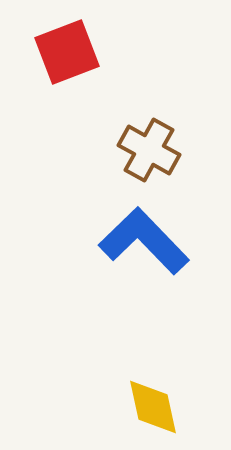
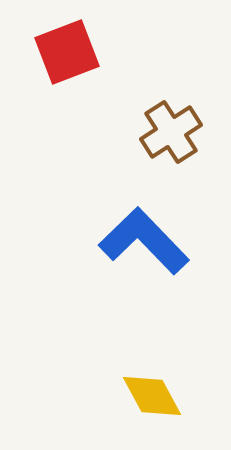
brown cross: moved 22 px right, 18 px up; rotated 28 degrees clockwise
yellow diamond: moved 1 px left, 11 px up; rotated 16 degrees counterclockwise
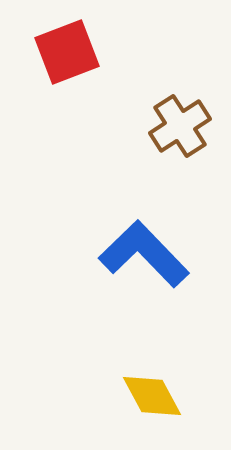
brown cross: moved 9 px right, 6 px up
blue L-shape: moved 13 px down
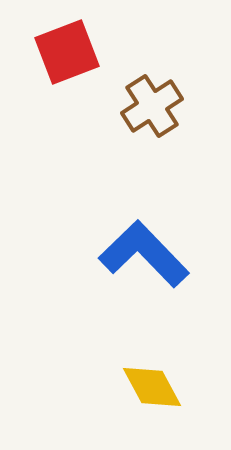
brown cross: moved 28 px left, 20 px up
yellow diamond: moved 9 px up
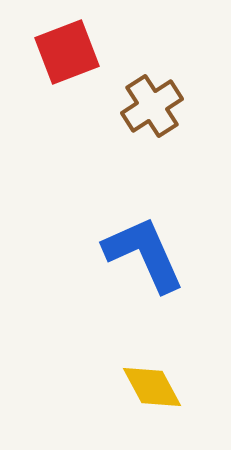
blue L-shape: rotated 20 degrees clockwise
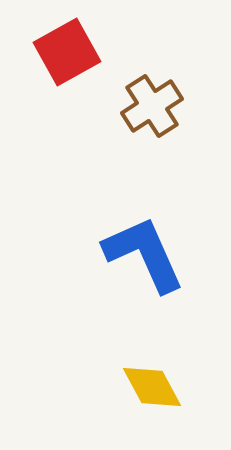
red square: rotated 8 degrees counterclockwise
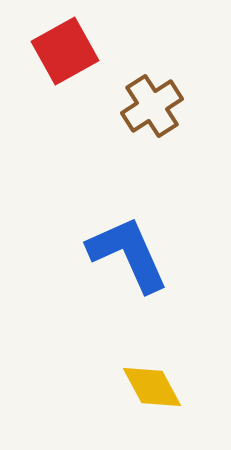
red square: moved 2 px left, 1 px up
blue L-shape: moved 16 px left
